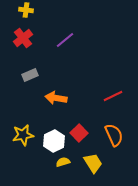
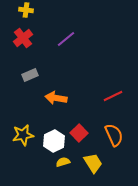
purple line: moved 1 px right, 1 px up
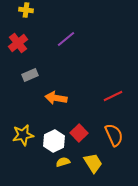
red cross: moved 5 px left, 5 px down
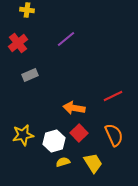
yellow cross: moved 1 px right
orange arrow: moved 18 px right, 10 px down
white hexagon: rotated 10 degrees clockwise
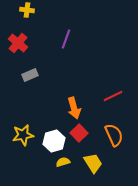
purple line: rotated 30 degrees counterclockwise
red cross: rotated 12 degrees counterclockwise
orange arrow: rotated 115 degrees counterclockwise
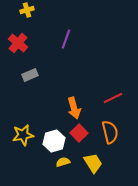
yellow cross: rotated 24 degrees counterclockwise
red line: moved 2 px down
orange semicircle: moved 4 px left, 3 px up; rotated 10 degrees clockwise
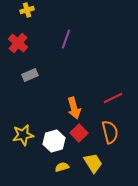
yellow semicircle: moved 1 px left, 5 px down
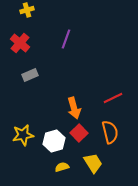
red cross: moved 2 px right
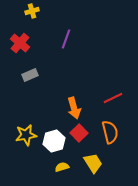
yellow cross: moved 5 px right, 1 px down
yellow star: moved 3 px right
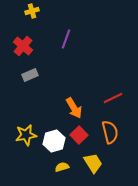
red cross: moved 3 px right, 3 px down
orange arrow: rotated 15 degrees counterclockwise
red square: moved 2 px down
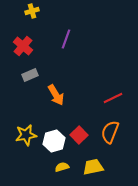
orange arrow: moved 18 px left, 13 px up
orange semicircle: rotated 145 degrees counterclockwise
yellow trapezoid: moved 4 px down; rotated 70 degrees counterclockwise
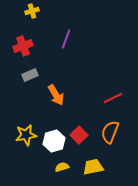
red cross: rotated 30 degrees clockwise
